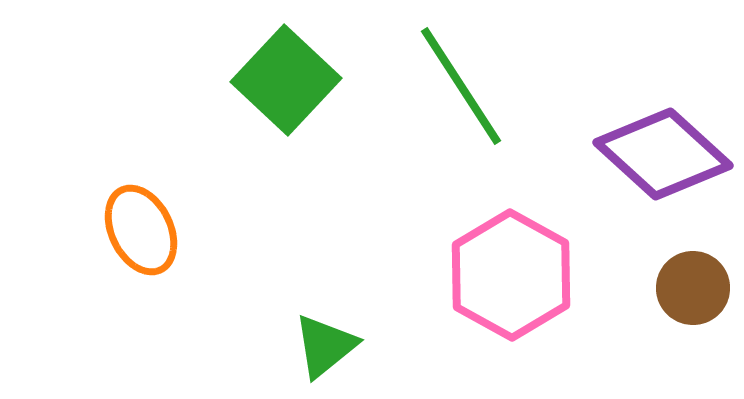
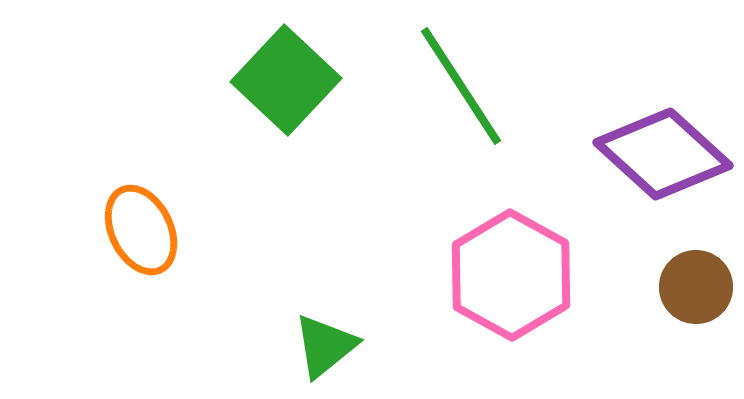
brown circle: moved 3 px right, 1 px up
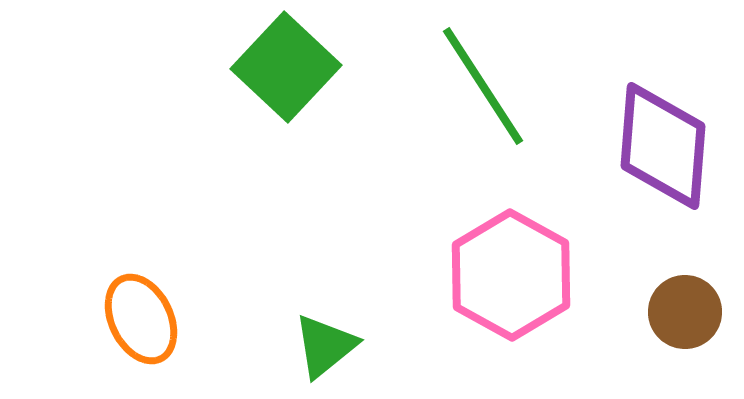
green square: moved 13 px up
green line: moved 22 px right
purple diamond: moved 8 px up; rotated 52 degrees clockwise
orange ellipse: moved 89 px down
brown circle: moved 11 px left, 25 px down
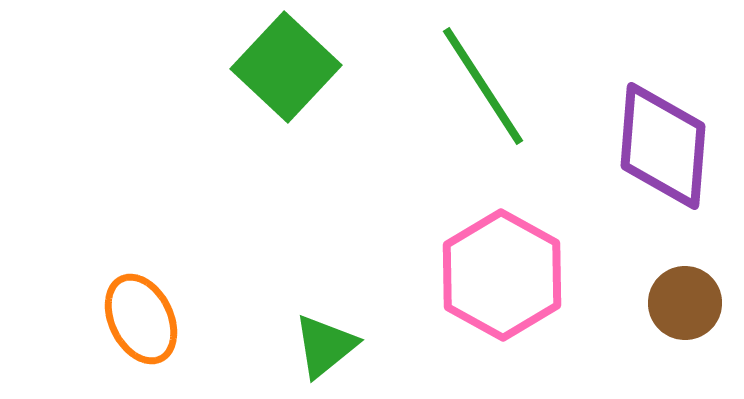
pink hexagon: moved 9 px left
brown circle: moved 9 px up
